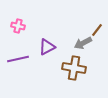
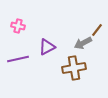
brown cross: rotated 20 degrees counterclockwise
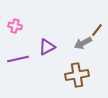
pink cross: moved 3 px left
brown cross: moved 3 px right, 7 px down
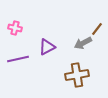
pink cross: moved 2 px down
brown line: moved 1 px up
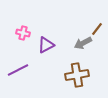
pink cross: moved 8 px right, 5 px down
purple triangle: moved 1 px left, 2 px up
purple line: moved 11 px down; rotated 15 degrees counterclockwise
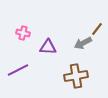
purple triangle: moved 2 px right, 2 px down; rotated 30 degrees clockwise
brown cross: moved 1 px left, 1 px down
